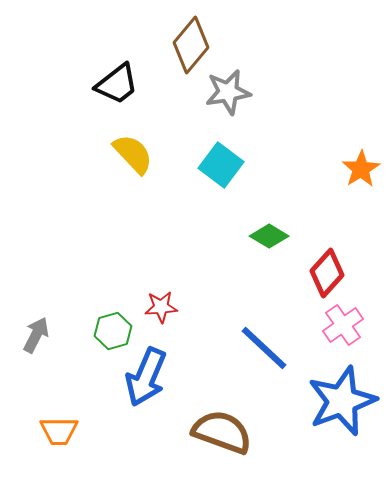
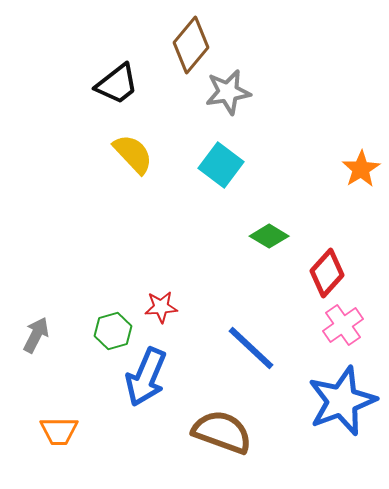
blue line: moved 13 px left
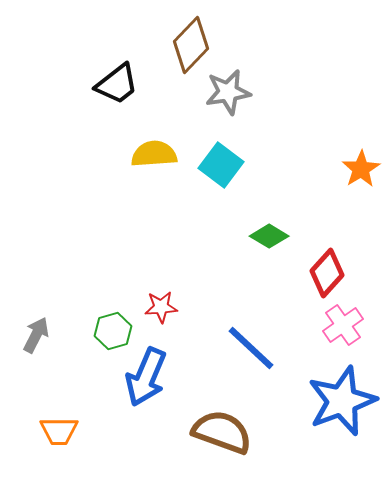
brown diamond: rotated 4 degrees clockwise
yellow semicircle: moved 21 px right; rotated 51 degrees counterclockwise
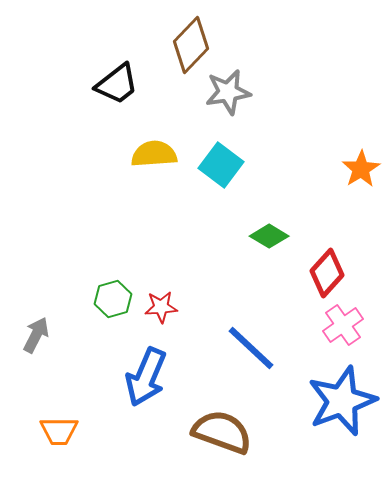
green hexagon: moved 32 px up
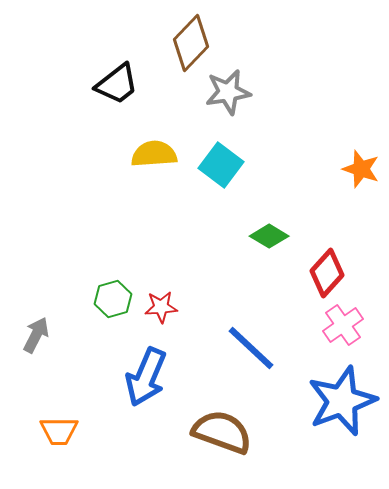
brown diamond: moved 2 px up
orange star: rotated 21 degrees counterclockwise
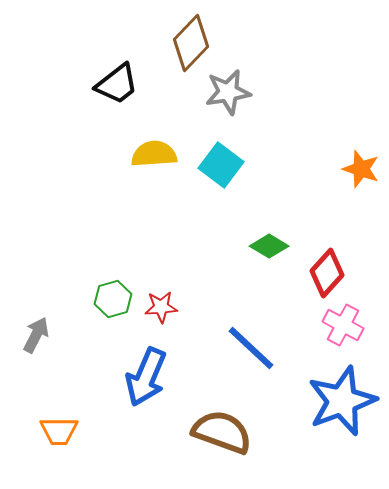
green diamond: moved 10 px down
pink cross: rotated 27 degrees counterclockwise
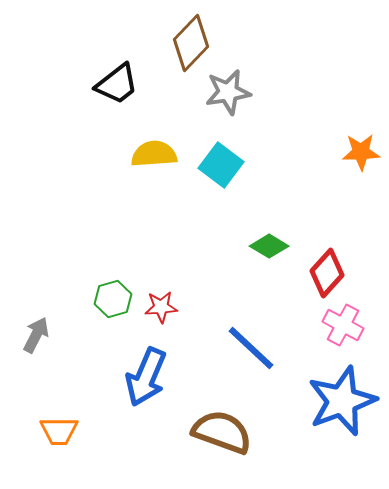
orange star: moved 17 px up; rotated 21 degrees counterclockwise
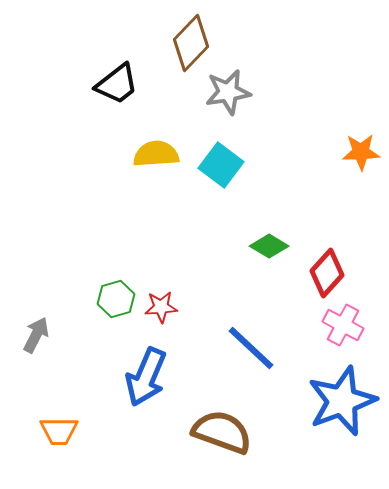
yellow semicircle: moved 2 px right
green hexagon: moved 3 px right
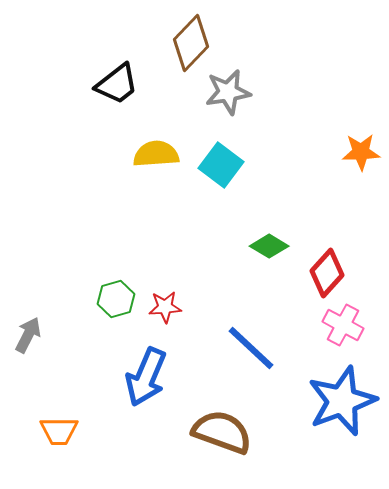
red star: moved 4 px right
gray arrow: moved 8 px left
